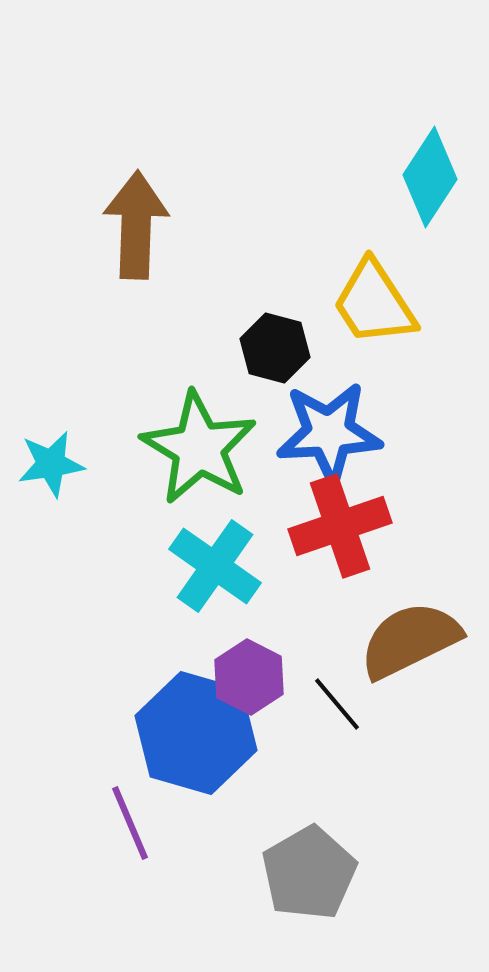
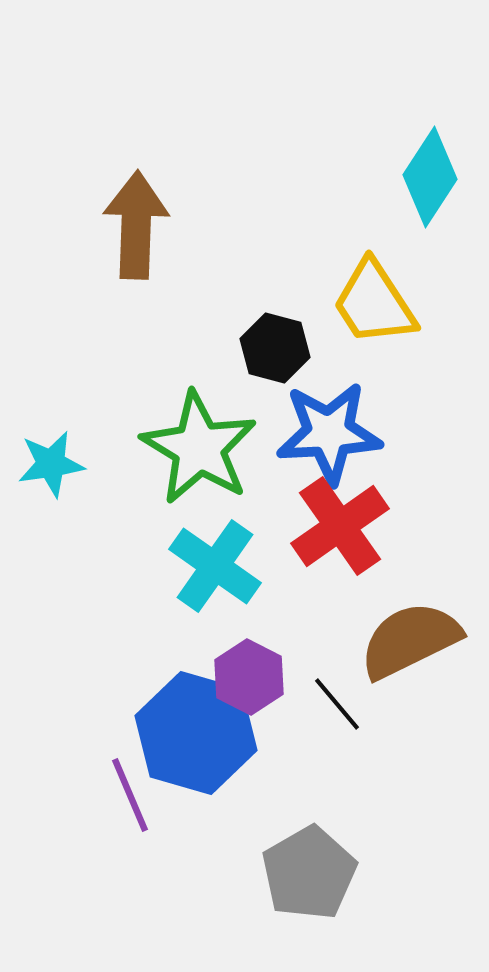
red cross: rotated 16 degrees counterclockwise
purple line: moved 28 px up
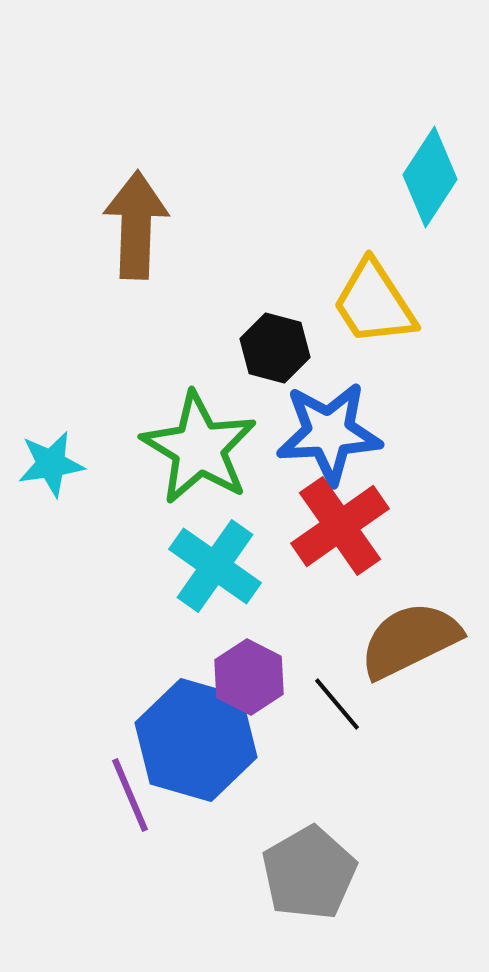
blue hexagon: moved 7 px down
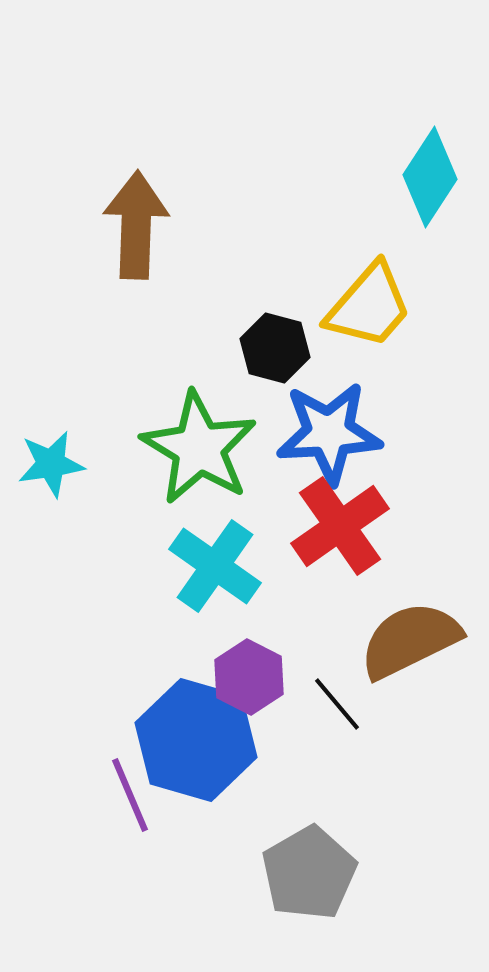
yellow trapezoid: moved 5 px left, 3 px down; rotated 106 degrees counterclockwise
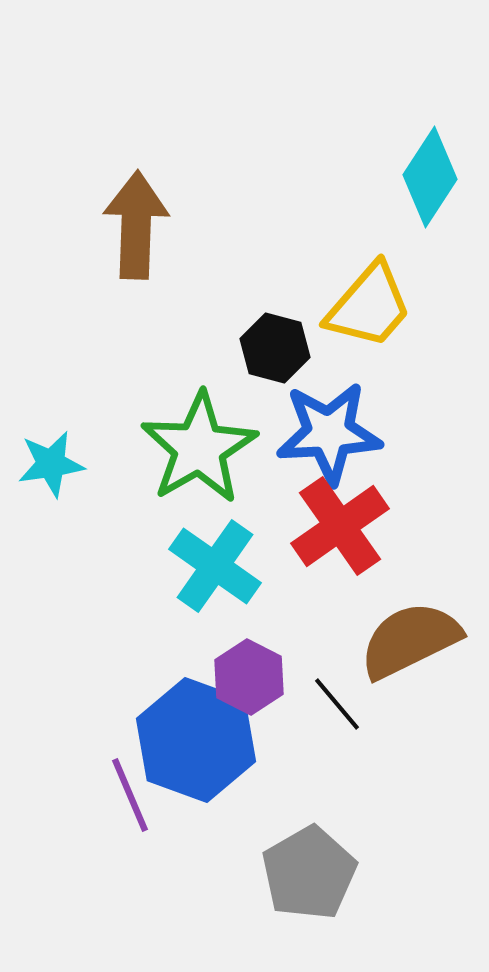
green star: rotated 11 degrees clockwise
blue hexagon: rotated 4 degrees clockwise
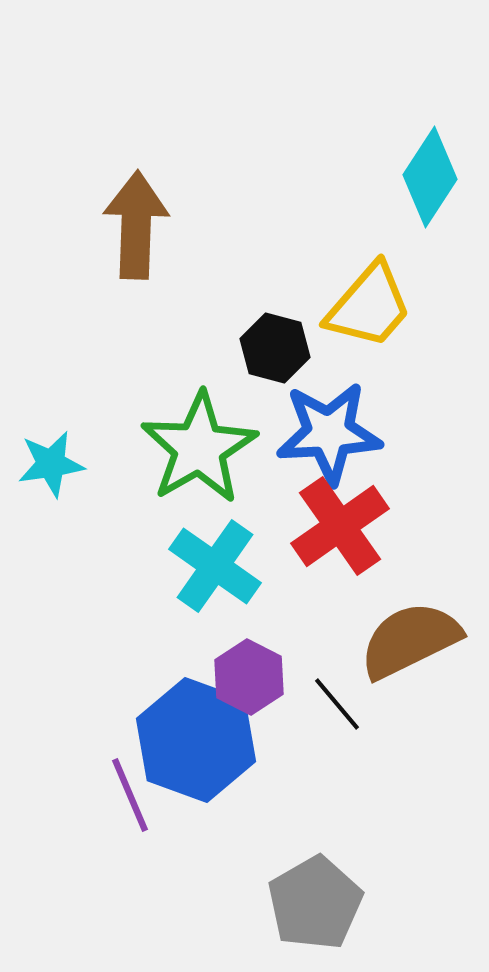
gray pentagon: moved 6 px right, 30 px down
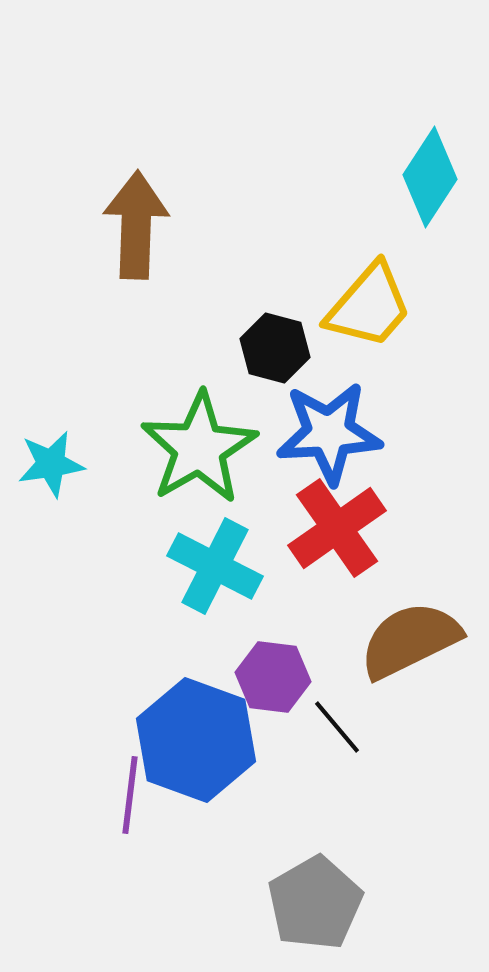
red cross: moved 3 px left, 2 px down
cyan cross: rotated 8 degrees counterclockwise
purple hexagon: moved 24 px right; rotated 20 degrees counterclockwise
black line: moved 23 px down
purple line: rotated 30 degrees clockwise
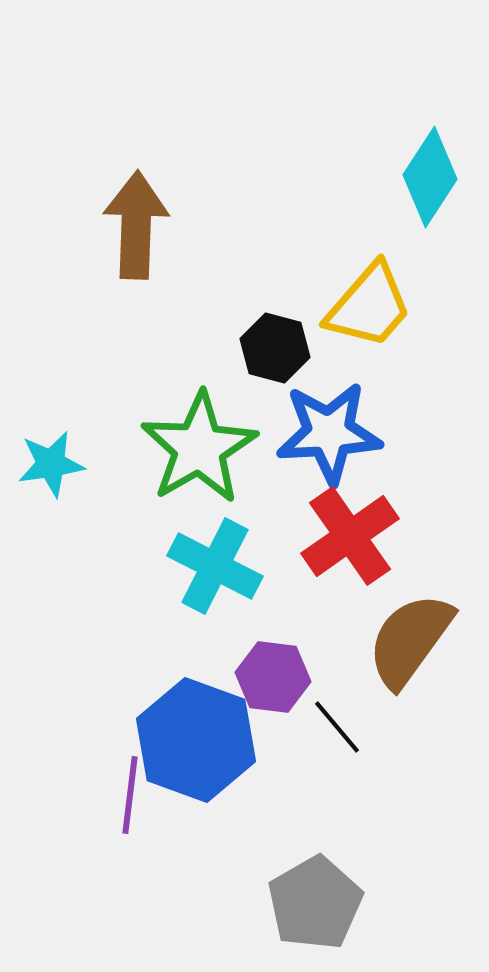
red cross: moved 13 px right, 8 px down
brown semicircle: rotated 28 degrees counterclockwise
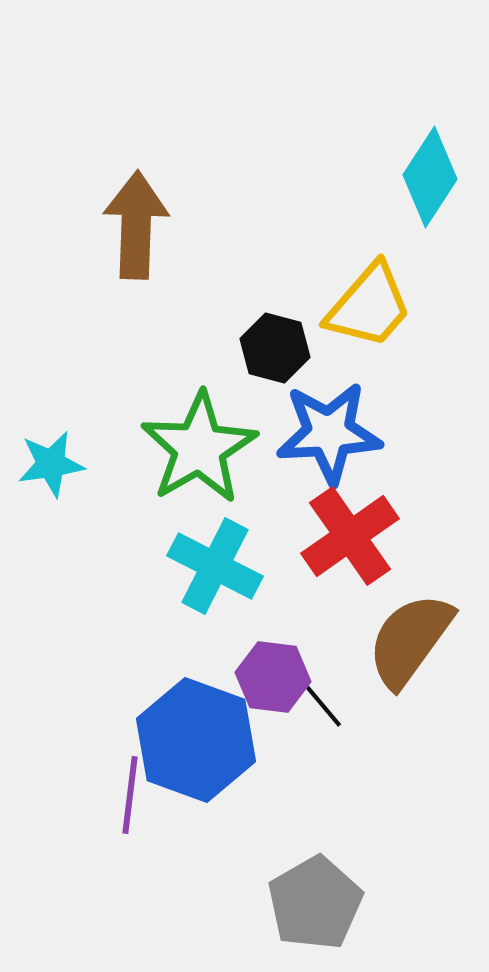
black line: moved 18 px left, 26 px up
